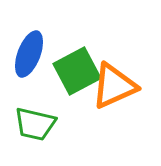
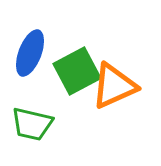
blue ellipse: moved 1 px right, 1 px up
green trapezoid: moved 3 px left
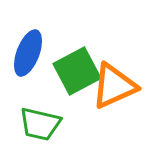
blue ellipse: moved 2 px left
green trapezoid: moved 8 px right
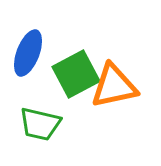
green square: moved 1 px left, 3 px down
orange triangle: rotated 12 degrees clockwise
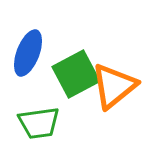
orange triangle: rotated 27 degrees counterclockwise
green trapezoid: moved 1 px left, 1 px up; rotated 21 degrees counterclockwise
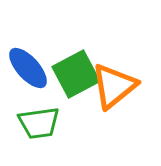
blue ellipse: moved 15 px down; rotated 63 degrees counterclockwise
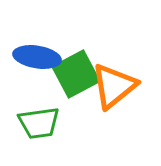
blue ellipse: moved 9 px right, 11 px up; rotated 39 degrees counterclockwise
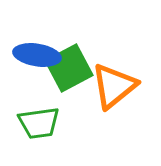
blue ellipse: moved 2 px up
green square: moved 7 px left, 6 px up
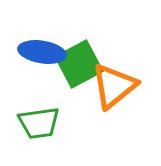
blue ellipse: moved 5 px right, 3 px up
green square: moved 10 px right, 4 px up
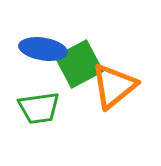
blue ellipse: moved 1 px right, 3 px up
green trapezoid: moved 15 px up
